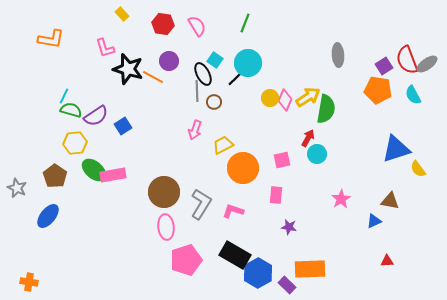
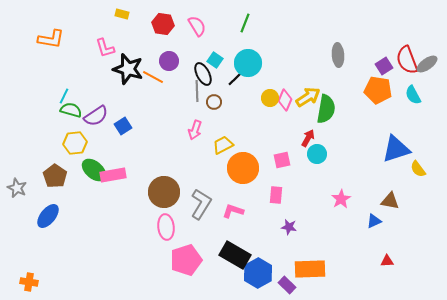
yellow rectangle at (122, 14): rotated 32 degrees counterclockwise
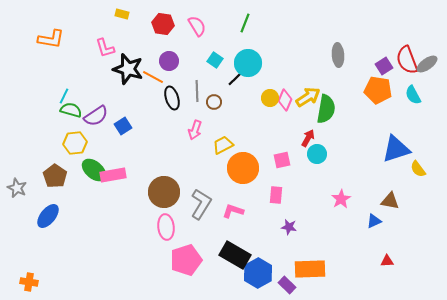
black ellipse at (203, 74): moved 31 px left, 24 px down; rotated 10 degrees clockwise
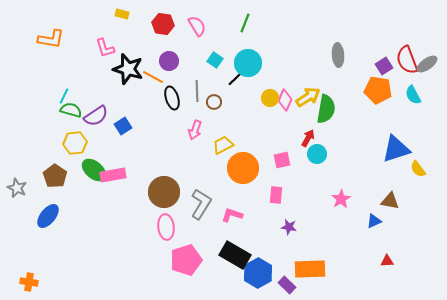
pink L-shape at (233, 211): moved 1 px left, 4 px down
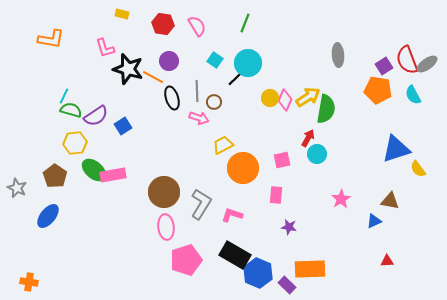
pink arrow at (195, 130): moved 4 px right, 12 px up; rotated 90 degrees counterclockwise
blue hexagon at (258, 273): rotated 8 degrees counterclockwise
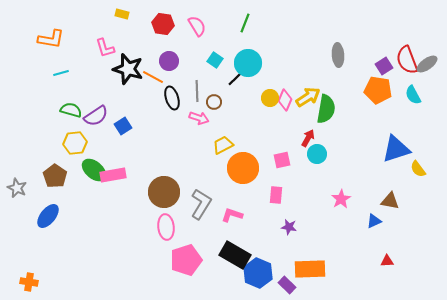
cyan line at (64, 96): moved 3 px left, 23 px up; rotated 49 degrees clockwise
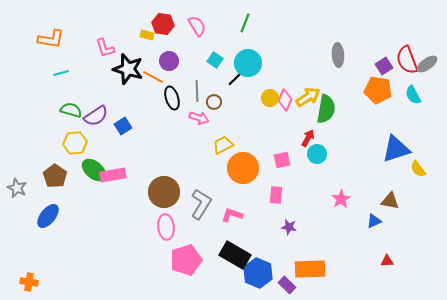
yellow rectangle at (122, 14): moved 25 px right, 21 px down
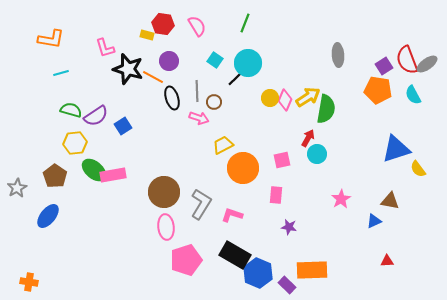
gray star at (17, 188): rotated 18 degrees clockwise
orange rectangle at (310, 269): moved 2 px right, 1 px down
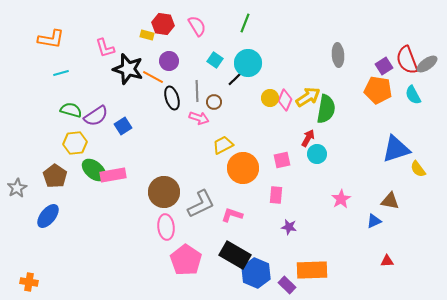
gray L-shape at (201, 204): rotated 32 degrees clockwise
pink pentagon at (186, 260): rotated 20 degrees counterclockwise
blue hexagon at (258, 273): moved 2 px left
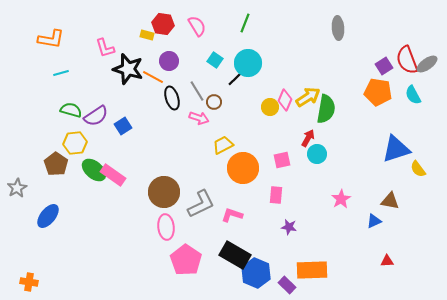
gray ellipse at (338, 55): moved 27 px up
orange pentagon at (378, 90): moved 2 px down
gray line at (197, 91): rotated 30 degrees counterclockwise
yellow circle at (270, 98): moved 9 px down
pink rectangle at (113, 175): rotated 45 degrees clockwise
brown pentagon at (55, 176): moved 1 px right, 12 px up
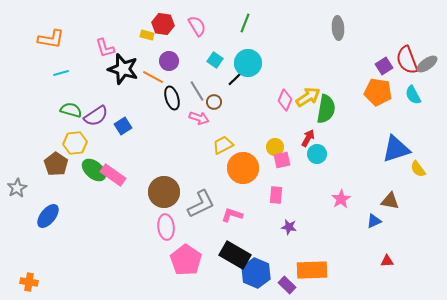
black star at (128, 69): moved 5 px left
yellow circle at (270, 107): moved 5 px right, 40 px down
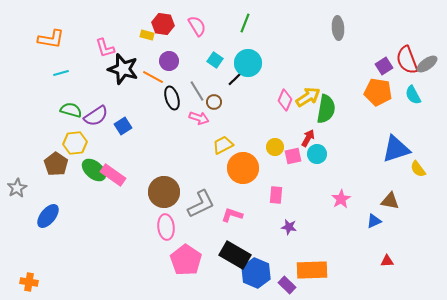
pink square at (282, 160): moved 11 px right, 4 px up
